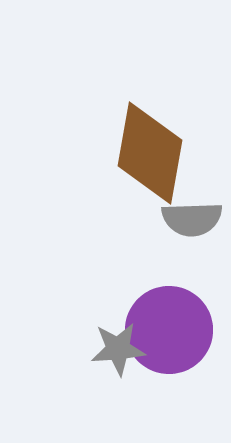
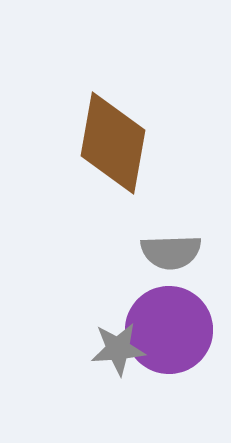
brown diamond: moved 37 px left, 10 px up
gray semicircle: moved 21 px left, 33 px down
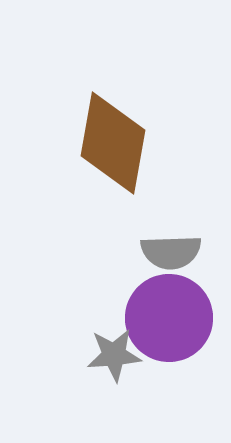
purple circle: moved 12 px up
gray star: moved 4 px left, 6 px down
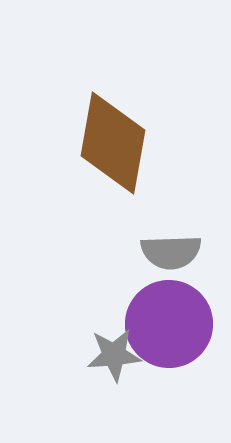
purple circle: moved 6 px down
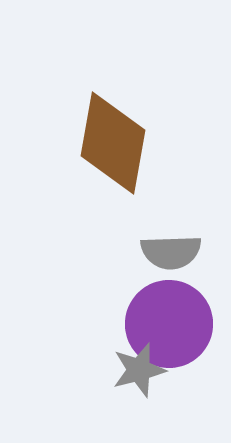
gray star: moved 25 px right, 15 px down; rotated 10 degrees counterclockwise
